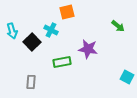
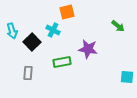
cyan cross: moved 2 px right
cyan square: rotated 24 degrees counterclockwise
gray rectangle: moved 3 px left, 9 px up
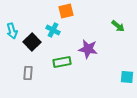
orange square: moved 1 px left, 1 px up
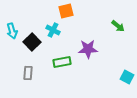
purple star: rotated 12 degrees counterclockwise
cyan square: rotated 24 degrees clockwise
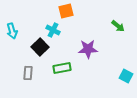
black square: moved 8 px right, 5 px down
green rectangle: moved 6 px down
cyan square: moved 1 px left, 1 px up
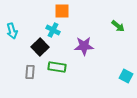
orange square: moved 4 px left; rotated 14 degrees clockwise
purple star: moved 4 px left, 3 px up
green rectangle: moved 5 px left, 1 px up; rotated 18 degrees clockwise
gray rectangle: moved 2 px right, 1 px up
